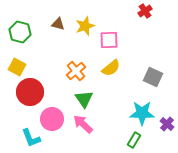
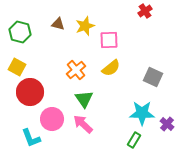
orange cross: moved 1 px up
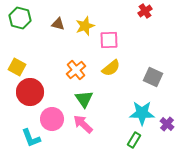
green hexagon: moved 14 px up
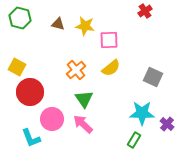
yellow star: rotated 30 degrees clockwise
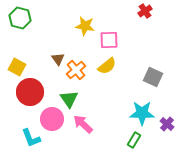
brown triangle: moved 35 px down; rotated 40 degrees clockwise
yellow semicircle: moved 4 px left, 2 px up
green triangle: moved 15 px left
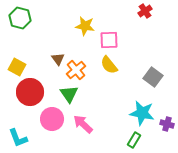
yellow semicircle: moved 2 px right, 1 px up; rotated 90 degrees clockwise
gray square: rotated 12 degrees clockwise
green triangle: moved 5 px up
cyan star: rotated 10 degrees clockwise
purple cross: rotated 24 degrees counterclockwise
cyan L-shape: moved 13 px left
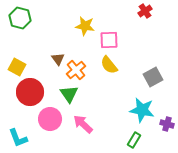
gray square: rotated 24 degrees clockwise
cyan star: moved 3 px up
pink circle: moved 2 px left
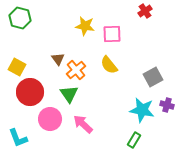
pink square: moved 3 px right, 6 px up
purple cross: moved 19 px up
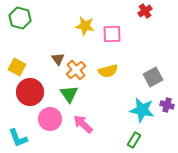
yellow semicircle: moved 1 px left, 6 px down; rotated 66 degrees counterclockwise
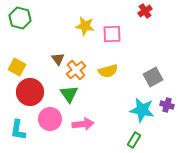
pink arrow: rotated 130 degrees clockwise
cyan L-shape: moved 8 px up; rotated 30 degrees clockwise
